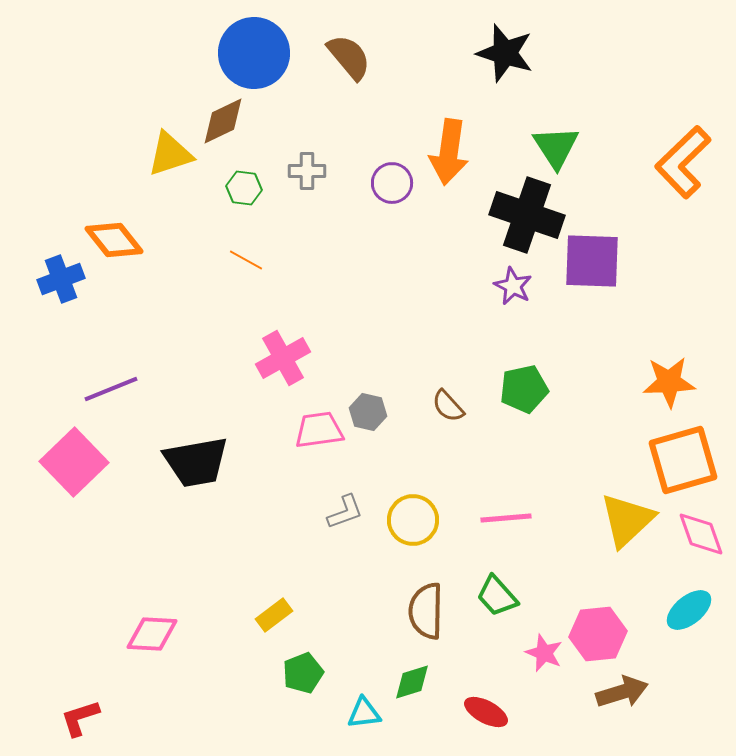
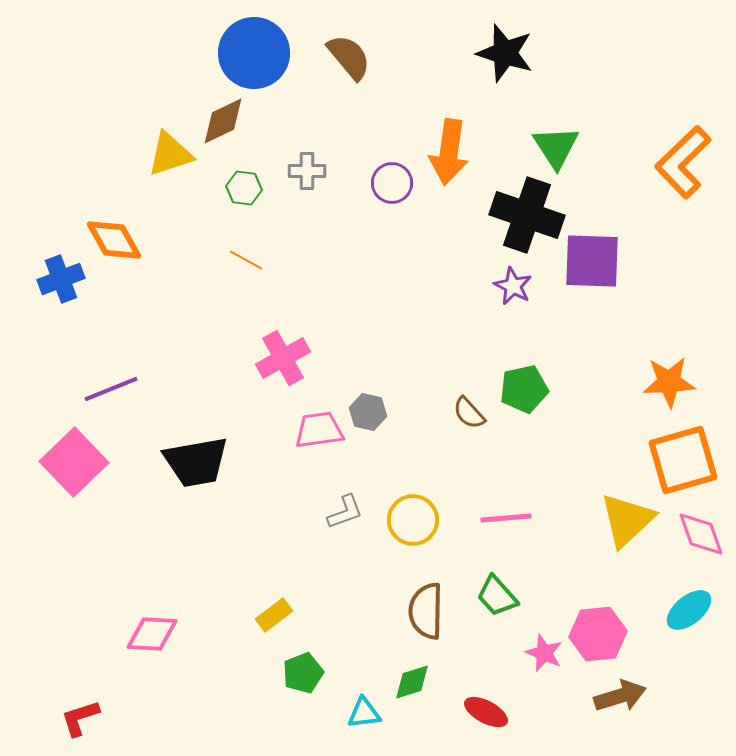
orange diamond at (114, 240): rotated 10 degrees clockwise
brown semicircle at (448, 406): moved 21 px right, 7 px down
brown arrow at (622, 692): moved 2 px left, 4 px down
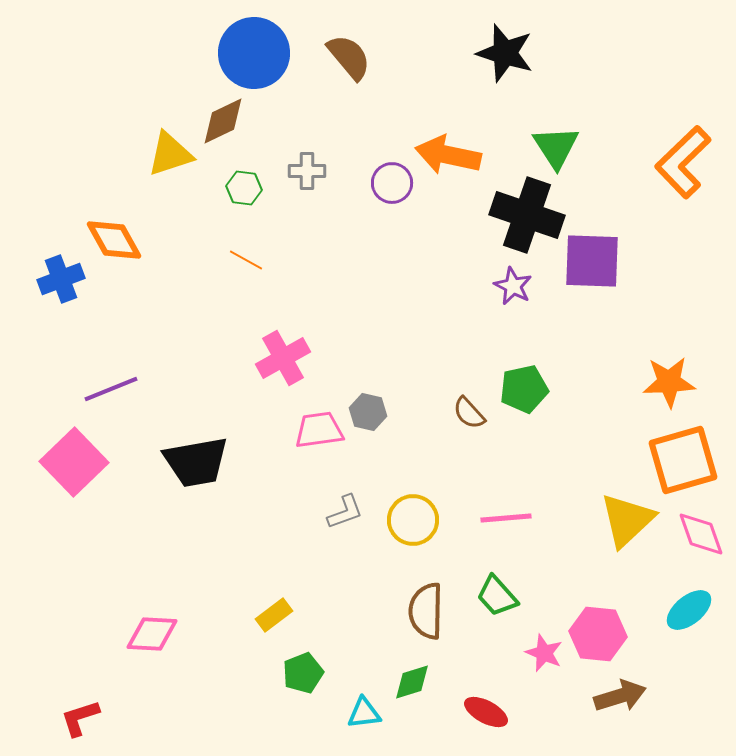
orange arrow at (449, 152): moved 1 px left, 3 px down; rotated 94 degrees clockwise
pink hexagon at (598, 634): rotated 12 degrees clockwise
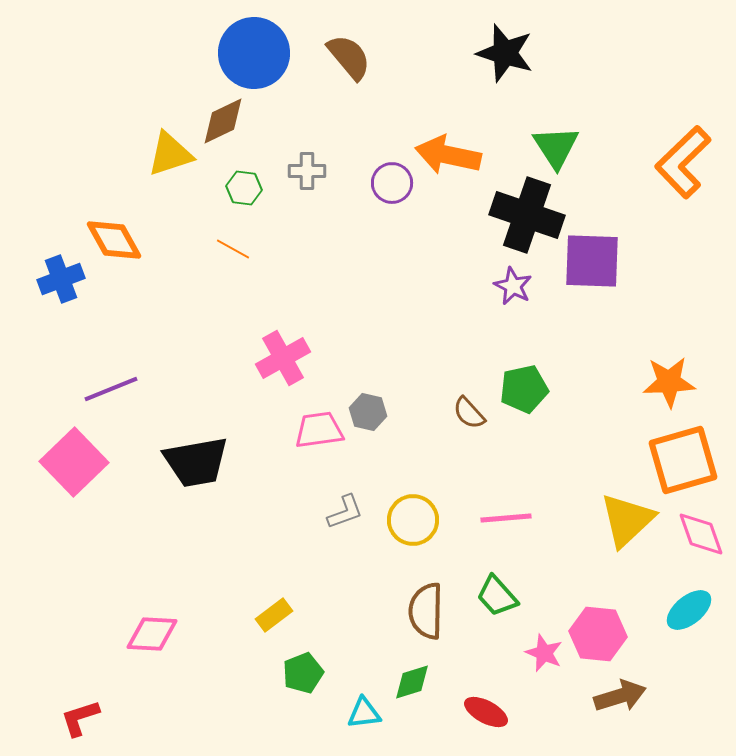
orange line at (246, 260): moved 13 px left, 11 px up
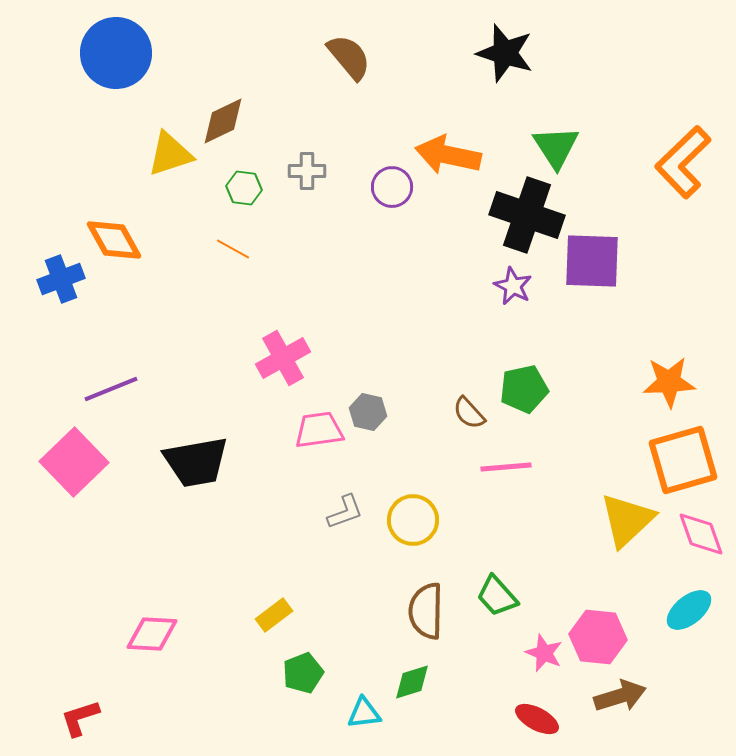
blue circle at (254, 53): moved 138 px left
purple circle at (392, 183): moved 4 px down
pink line at (506, 518): moved 51 px up
pink hexagon at (598, 634): moved 3 px down
red ellipse at (486, 712): moved 51 px right, 7 px down
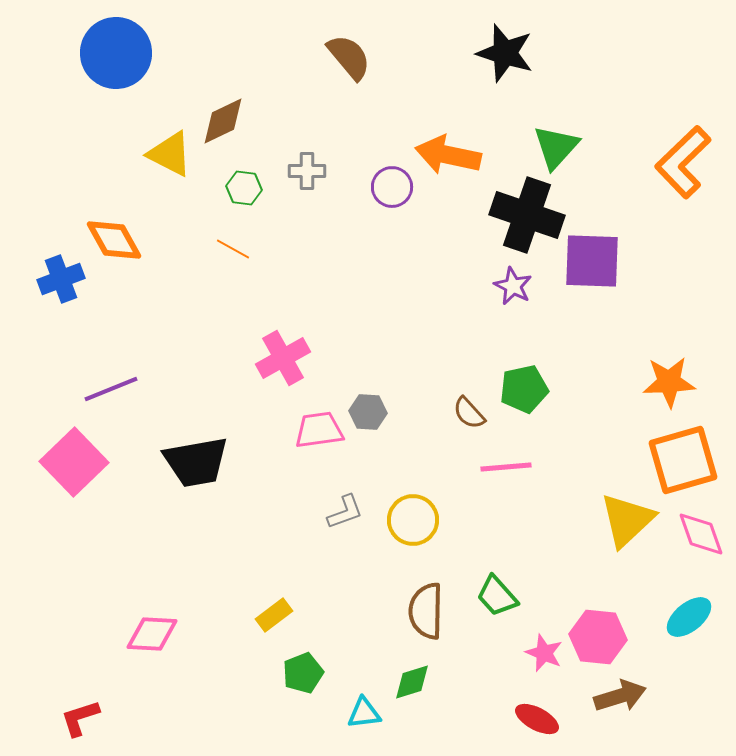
green triangle at (556, 147): rotated 15 degrees clockwise
yellow triangle at (170, 154): rotated 45 degrees clockwise
gray hexagon at (368, 412): rotated 9 degrees counterclockwise
cyan ellipse at (689, 610): moved 7 px down
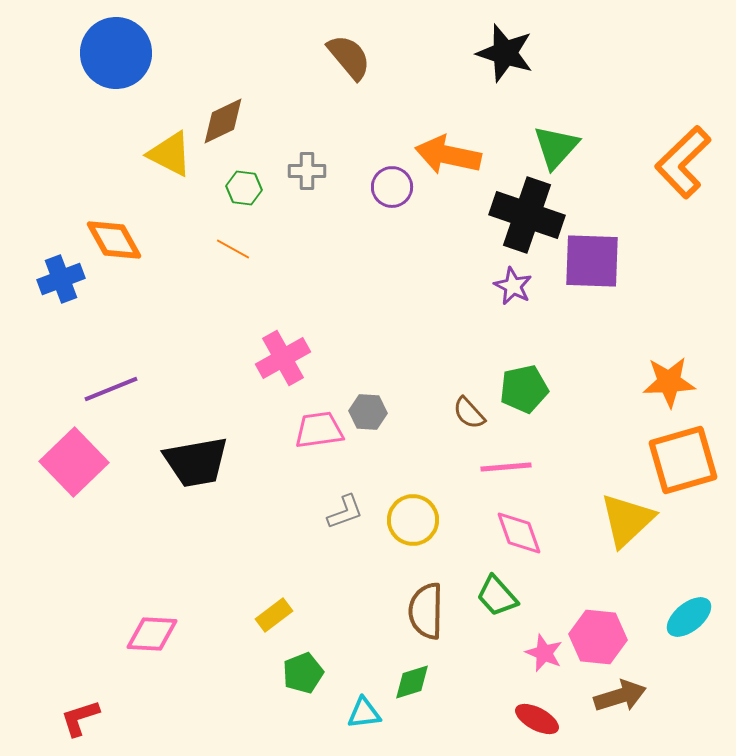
pink diamond at (701, 534): moved 182 px left, 1 px up
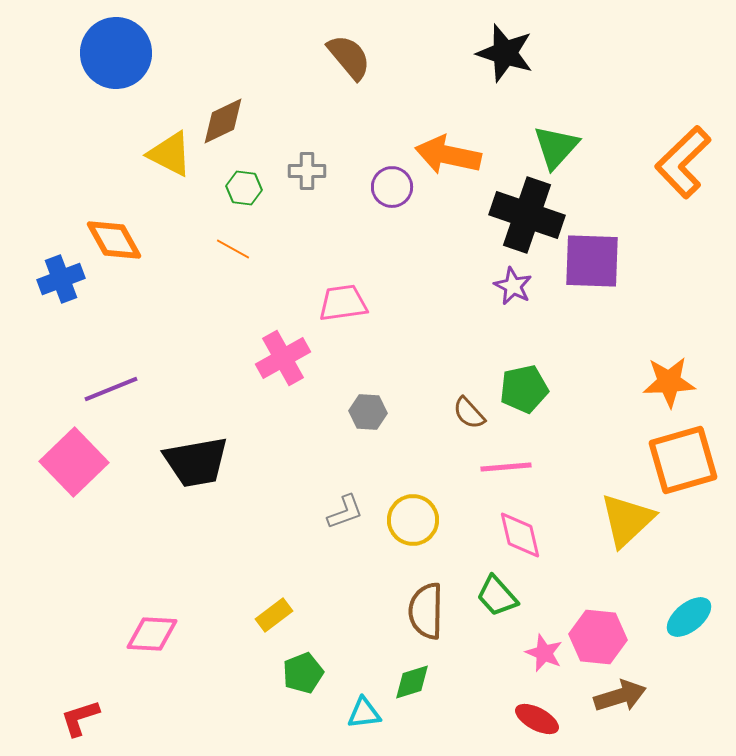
pink trapezoid at (319, 430): moved 24 px right, 127 px up
pink diamond at (519, 533): moved 1 px right, 2 px down; rotated 6 degrees clockwise
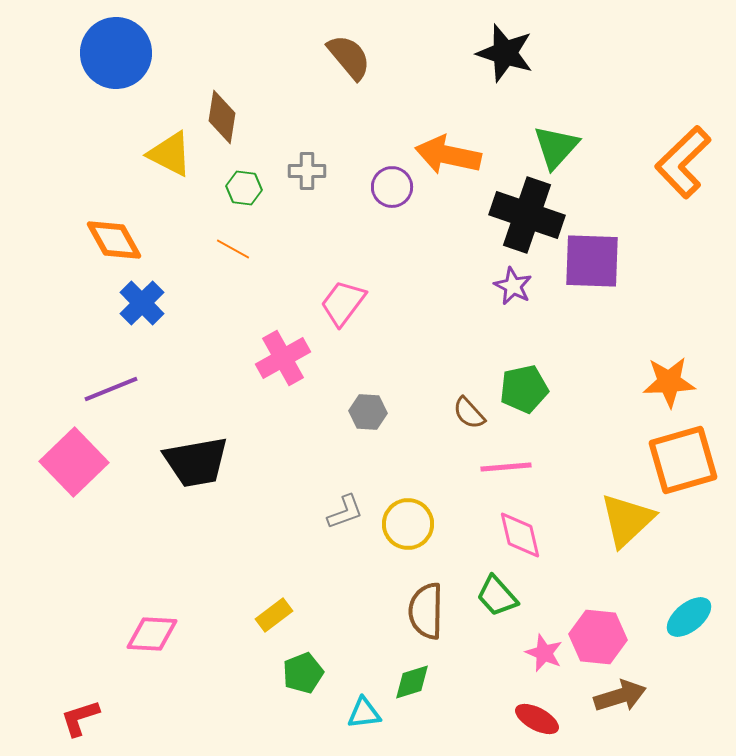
brown diamond at (223, 121): moved 1 px left, 4 px up; rotated 56 degrees counterclockwise
blue cross at (61, 279): moved 81 px right, 24 px down; rotated 24 degrees counterclockwise
pink trapezoid at (343, 303): rotated 45 degrees counterclockwise
yellow circle at (413, 520): moved 5 px left, 4 px down
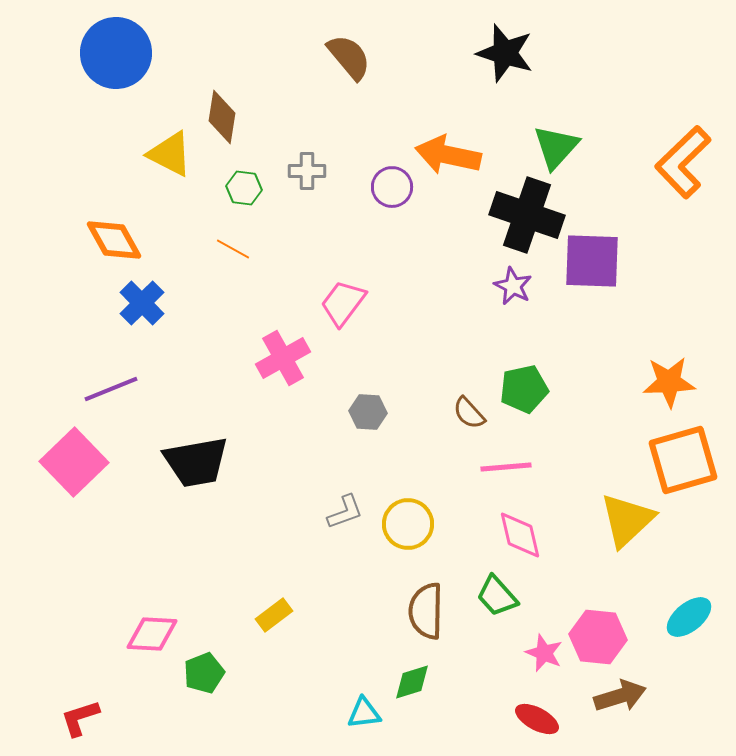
green pentagon at (303, 673): moved 99 px left
